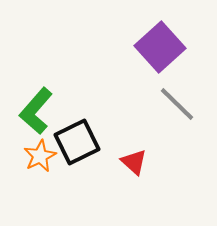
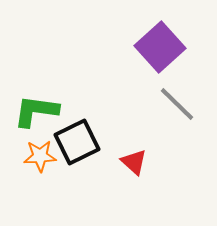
green L-shape: rotated 57 degrees clockwise
orange star: rotated 24 degrees clockwise
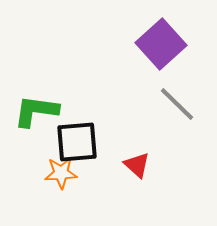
purple square: moved 1 px right, 3 px up
black square: rotated 21 degrees clockwise
orange star: moved 21 px right, 17 px down
red triangle: moved 3 px right, 3 px down
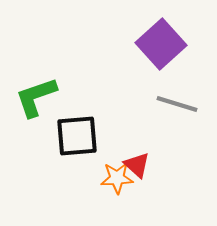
gray line: rotated 27 degrees counterclockwise
green L-shape: moved 14 px up; rotated 27 degrees counterclockwise
black square: moved 6 px up
orange star: moved 56 px right, 5 px down
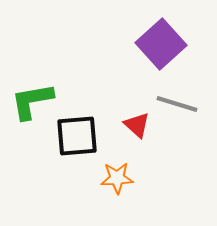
green L-shape: moved 4 px left, 4 px down; rotated 9 degrees clockwise
red triangle: moved 40 px up
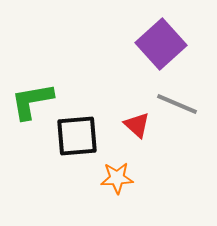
gray line: rotated 6 degrees clockwise
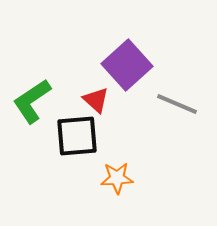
purple square: moved 34 px left, 21 px down
green L-shape: rotated 24 degrees counterclockwise
red triangle: moved 41 px left, 25 px up
